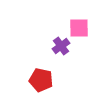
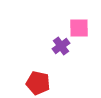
red pentagon: moved 3 px left, 3 px down
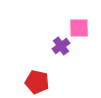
red pentagon: moved 1 px left, 1 px up
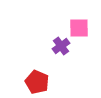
red pentagon: rotated 10 degrees clockwise
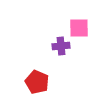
purple cross: rotated 30 degrees clockwise
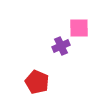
purple cross: rotated 18 degrees counterclockwise
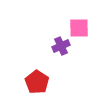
red pentagon: rotated 10 degrees clockwise
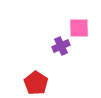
red pentagon: moved 1 px left, 1 px down
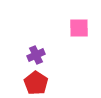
purple cross: moved 25 px left, 9 px down
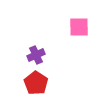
pink square: moved 1 px up
